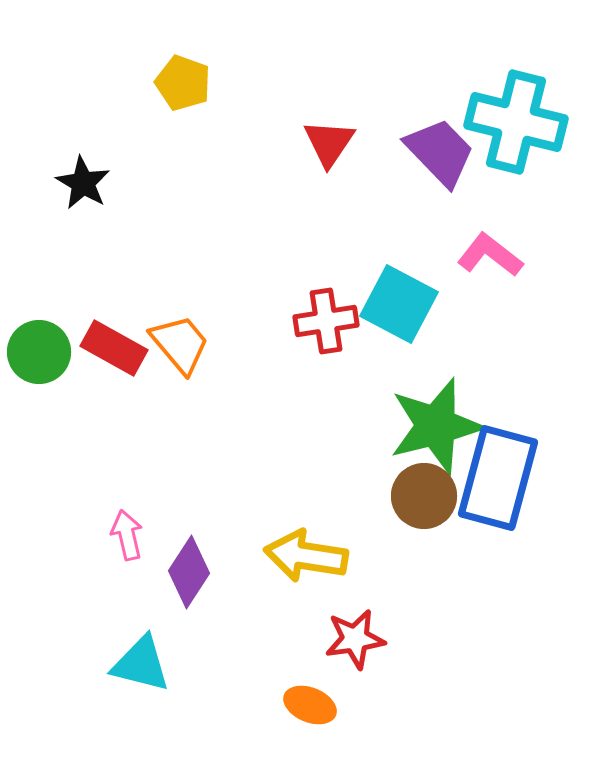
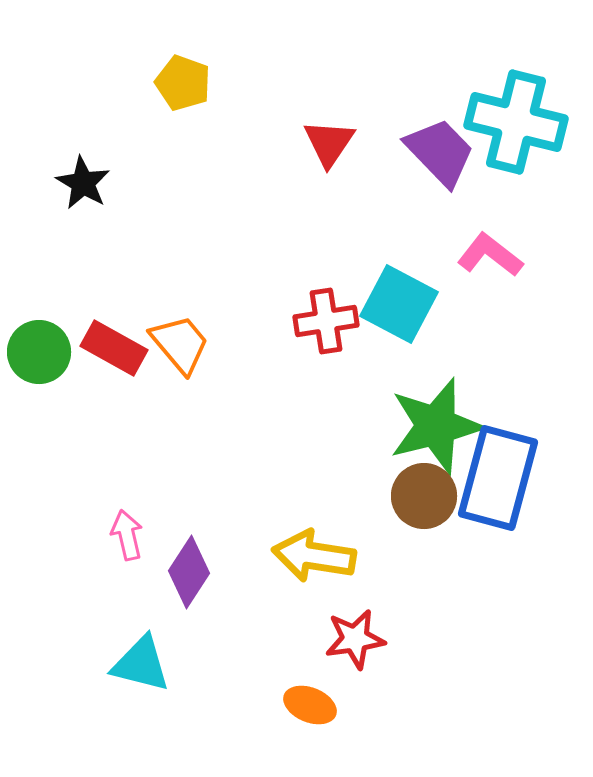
yellow arrow: moved 8 px right
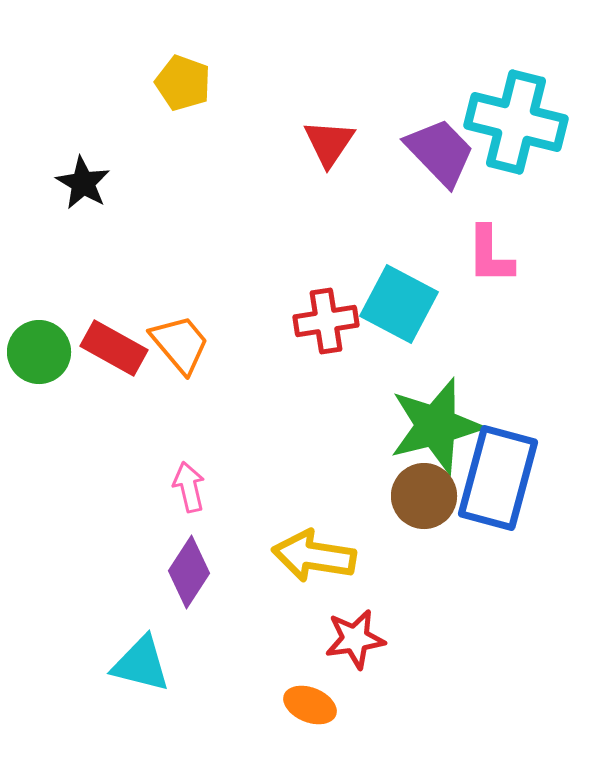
pink L-shape: rotated 128 degrees counterclockwise
pink arrow: moved 62 px right, 48 px up
